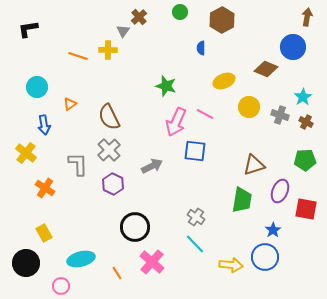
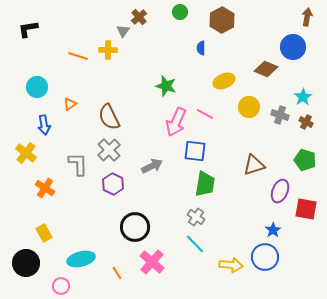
green pentagon at (305, 160): rotated 20 degrees clockwise
green trapezoid at (242, 200): moved 37 px left, 16 px up
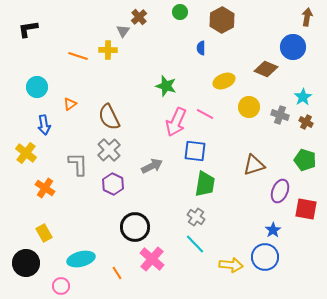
pink cross at (152, 262): moved 3 px up
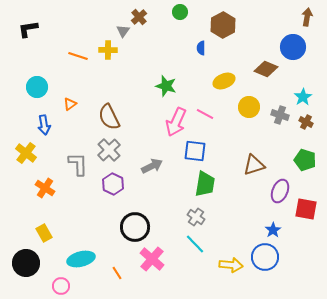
brown hexagon at (222, 20): moved 1 px right, 5 px down
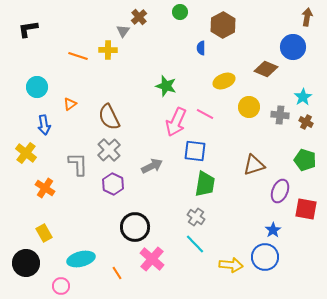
gray cross at (280, 115): rotated 12 degrees counterclockwise
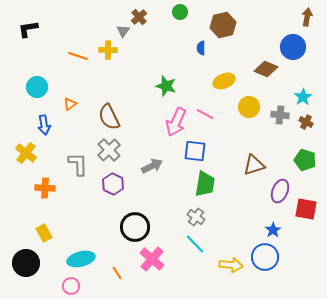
brown hexagon at (223, 25): rotated 15 degrees clockwise
orange cross at (45, 188): rotated 30 degrees counterclockwise
pink circle at (61, 286): moved 10 px right
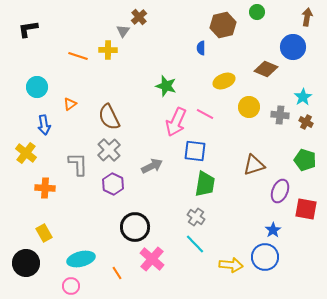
green circle at (180, 12): moved 77 px right
